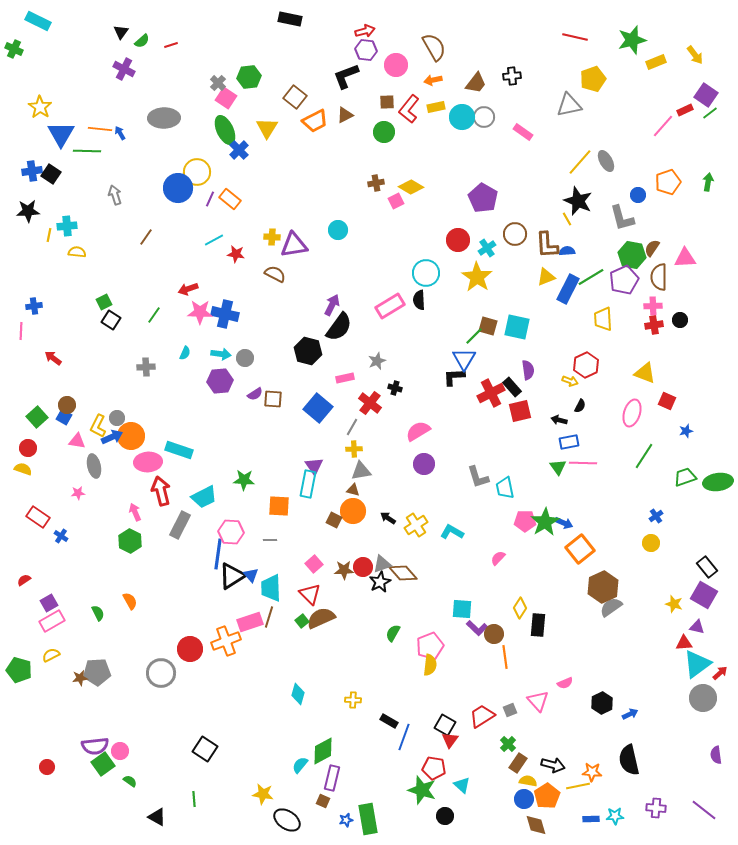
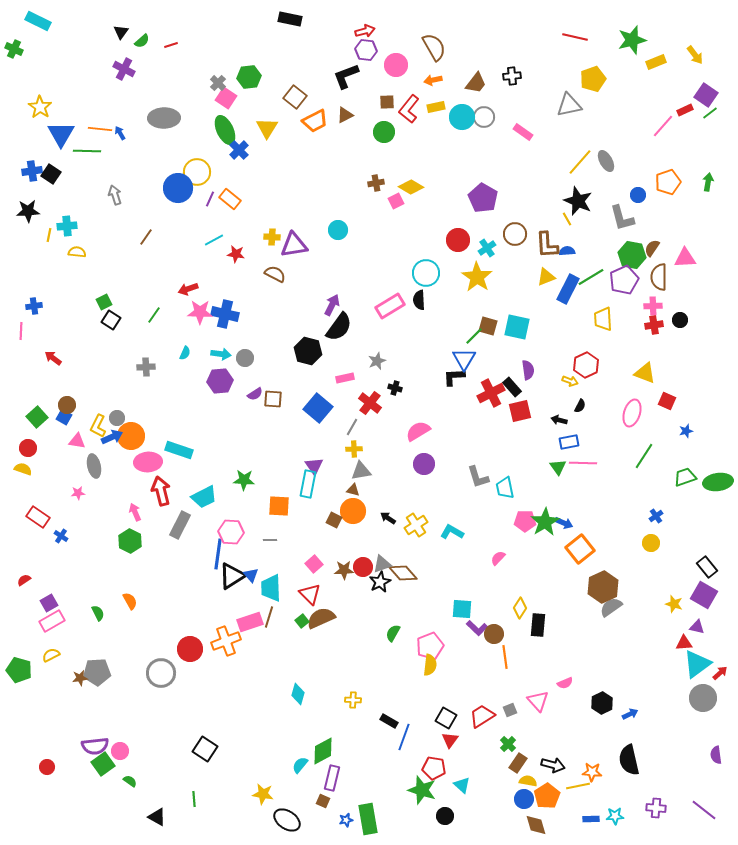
black square at (445, 725): moved 1 px right, 7 px up
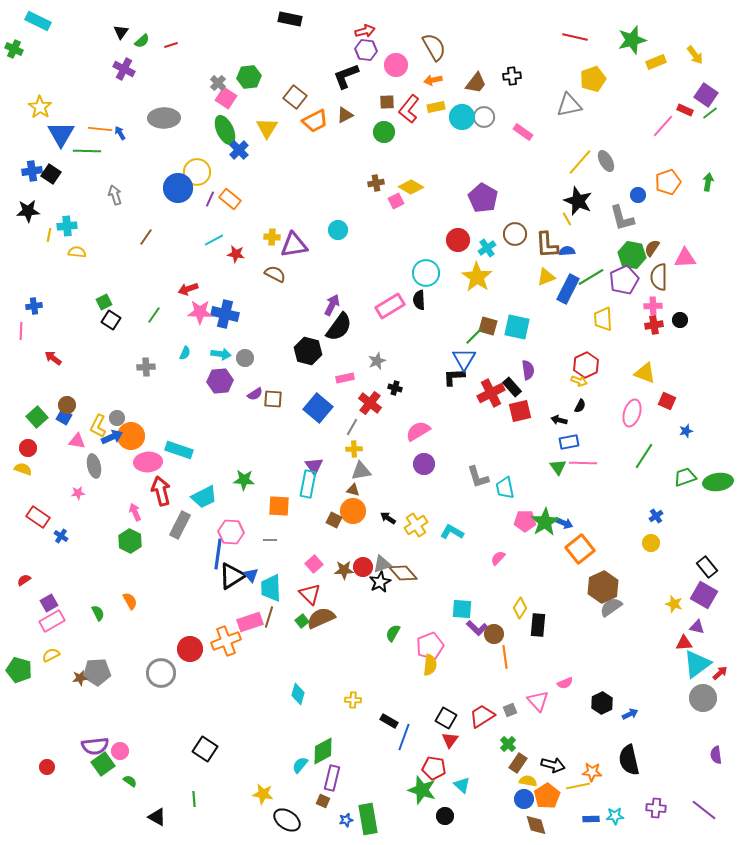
red rectangle at (685, 110): rotated 49 degrees clockwise
yellow arrow at (570, 381): moved 9 px right
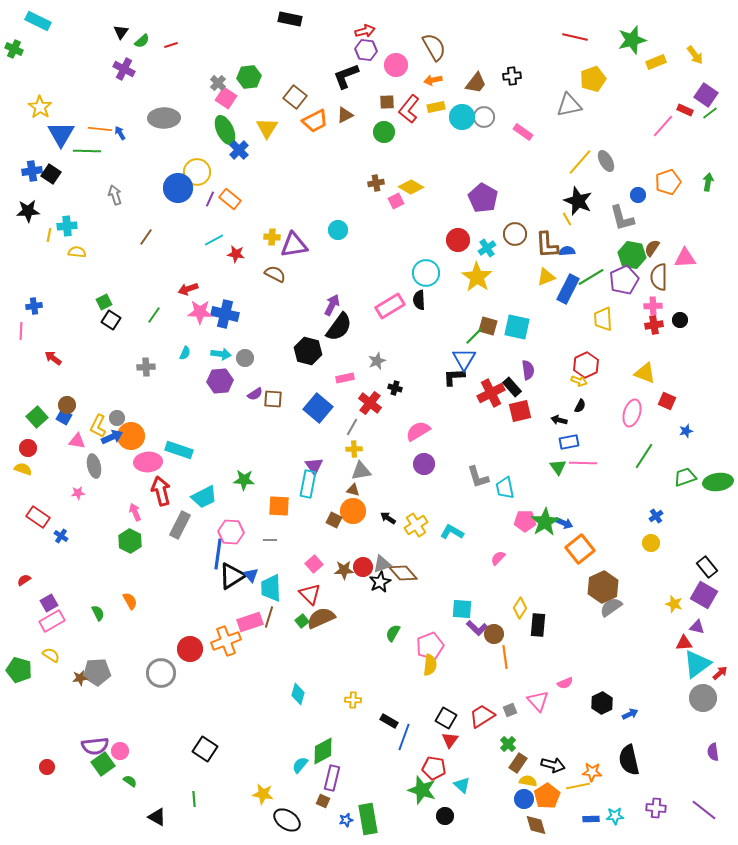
yellow semicircle at (51, 655): rotated 60 degrees clockwise
purple semicircle at (716, 755): moved 3 px left, 3 px up
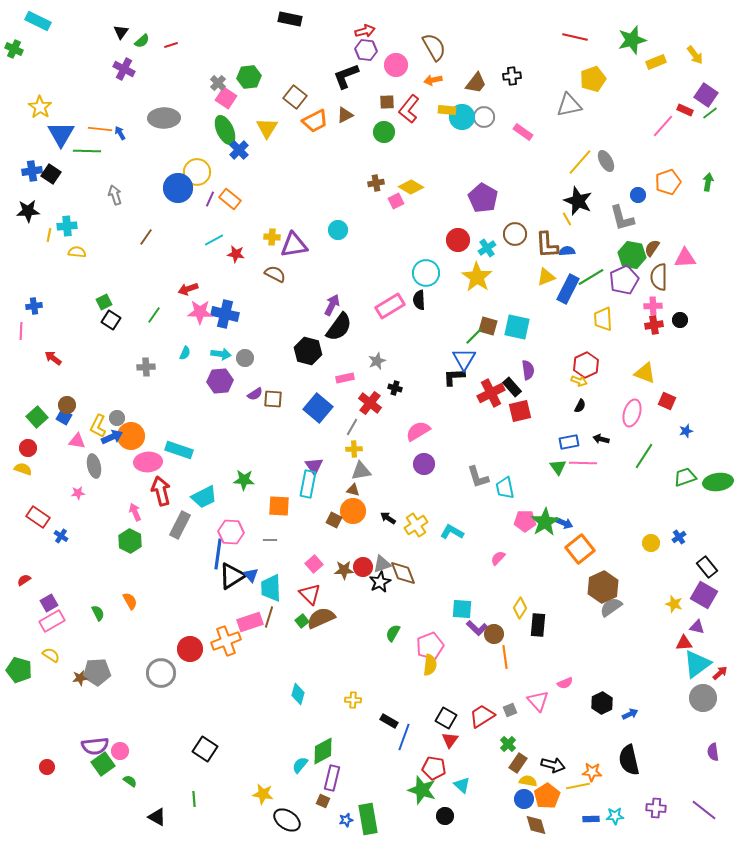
yellow rectangle at (436, 107): moved 11 px right, 3 px down; rotated 18 degrees clockwise
black arrow at (559, 420): moved 42 px right, 19 px down
blue cross at (656, 516): moved 23 px right, 21 px down
brown diamond at (403, 573): rotated 20 degrees clockwise
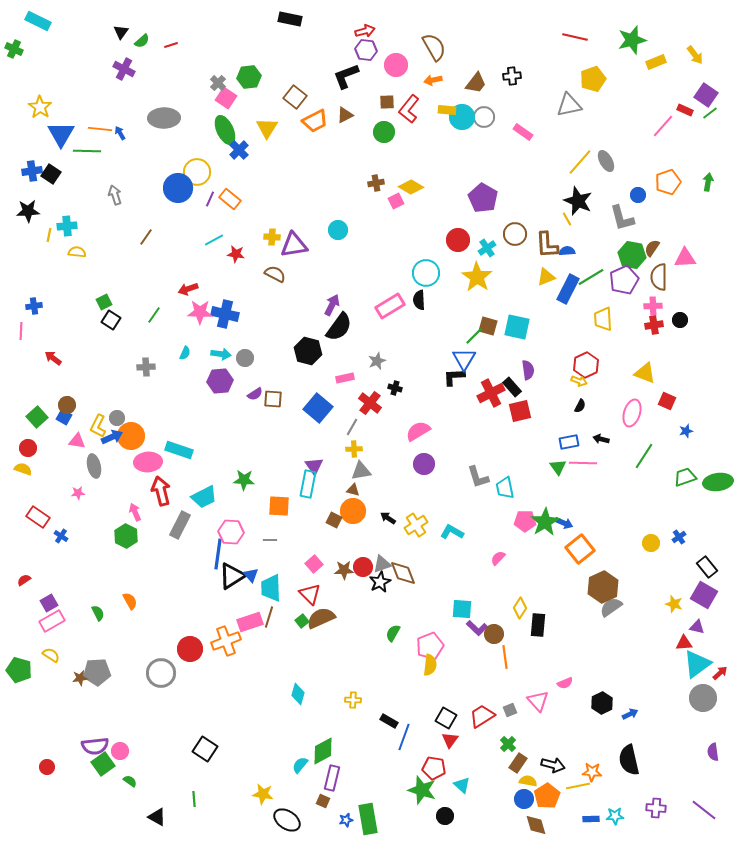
green hexagon at (130, 541): moved 4 px left, 5 px up
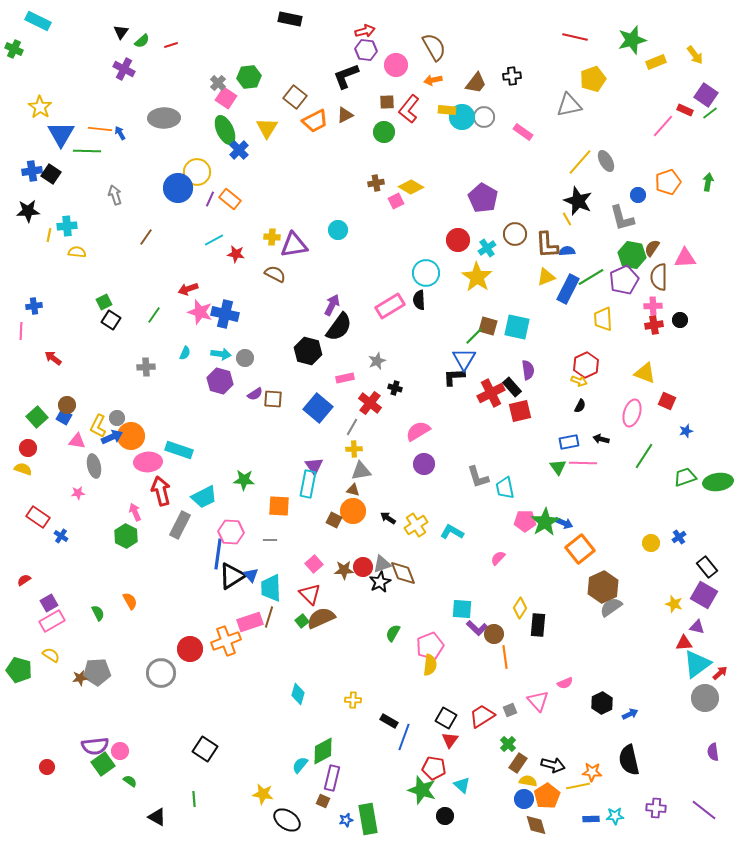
pink star at (200, 312): rotated 15 degrees clockwise
purple hexagon at (220, 381): rotated 20 degrees clockwise
gray circle at (703, 698): moved 2 px right
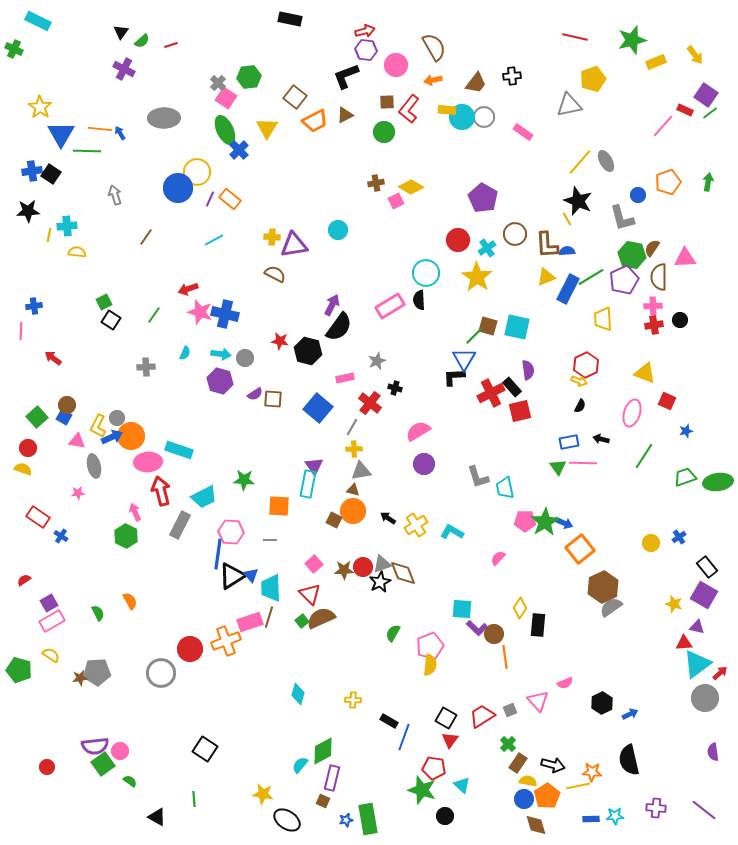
red star at (236, 254): moved 44 px right, 87 px down
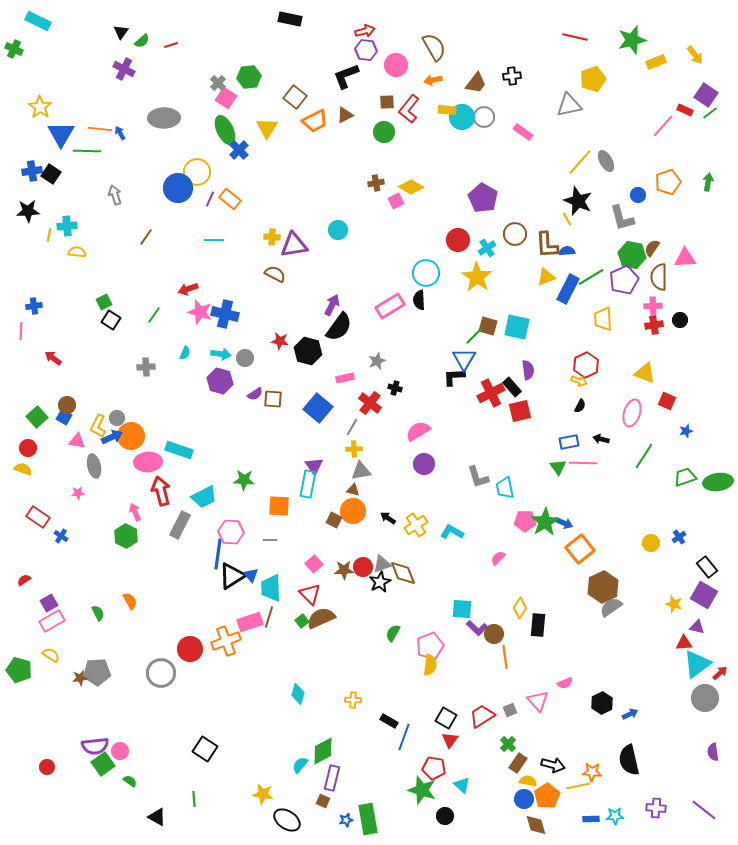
cyan line at (214, 240): rotated 30 degrees clockwise
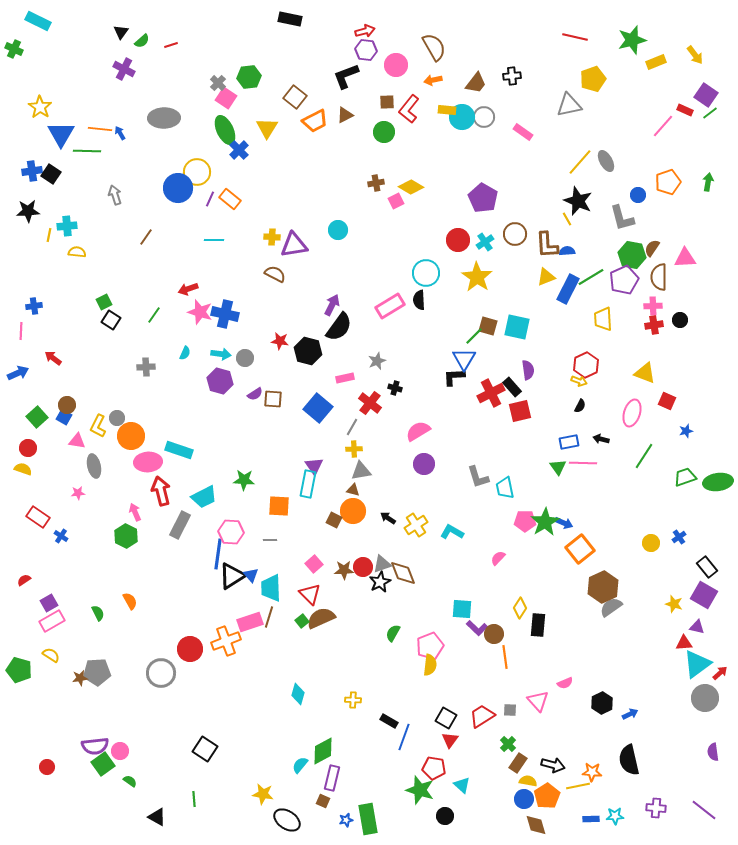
cyan cross at (487, 248): moved 2 px left, 6 px up
blue arrow at (112, 437): moved 94 px left, 64 px up
gray square at (510, 710): rotated 24 degrees clockwise
green star at (422, 790): moved 2 px left
